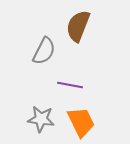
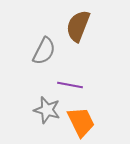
gray star: moved 6 px right, 9 px up; rotated 8 degrees clockwise
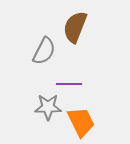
brown semicircle: moved 3 px left, 1 px down
purple line: moved 1 px left, 1 px up; rotated 10 degrees counterclockwise
gray star: moved 1 px right, 3 px up; rotated 16 degrees counterclockwise
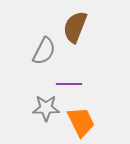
gray star: moved 2 px left, 1 px down
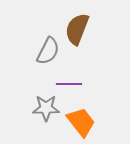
brown semicircle: moved 2 px right, 2 px down
gray semicircle: moved 4 px right
orange trapezoid: rotated 12 degrees counterclockwise
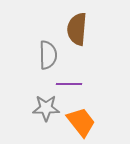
brown semicircle: rotated 16 degrees counterclockwise
gray semicircle: moved 4 px down; rotated 28 degrees counterclockwise
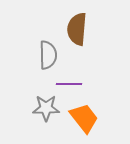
orange trapezoid: moved 3 px right, 4 px up
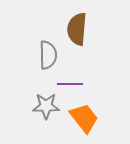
purple line: moved 1 px right
gray star: moved 2 px up
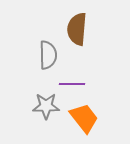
purple line: moved 2 px right
